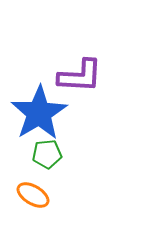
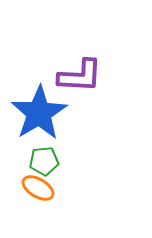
green pentagon: moved 3 px left, 7 px down
orange ellipse: moved 5 px right, 7 px up
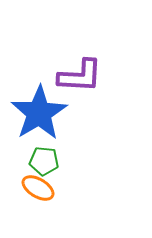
green pentagon: rotated 12 degrees clockwise
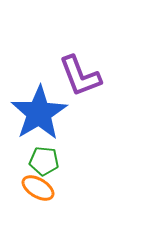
purple L-shape: rotated 66 degrees clockwise
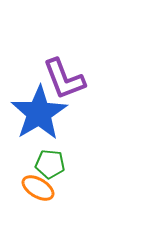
purple L-shape: moved 16 px left, 3 px down
green pentagon: moved 6 px right, 3 px down
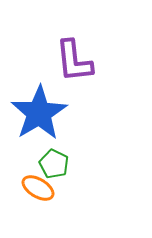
purple L-shape: moved 10 px right, 18 px up; rotated 15 degrees clockwise
green pentagon: moved 4 px right; rotated 20 degrees clockwise
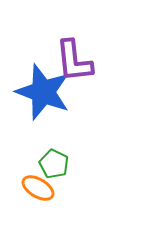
blue star: moved 4 px right, 21 px up; rotated 20 degrees counterclockwise
